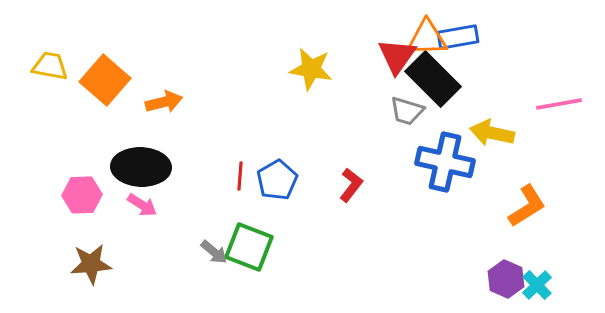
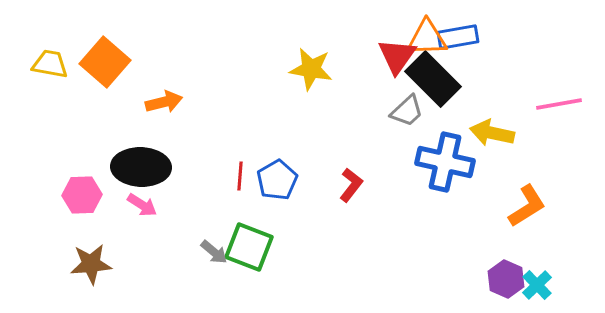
yellow trapezoid: moved 2 px up
orange square: moved 18 px up
gray trapezoid: rotated 60 degrees counterclockwise
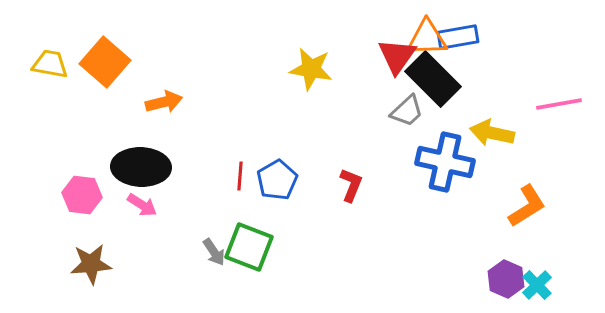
red L-shape: rotated 16 degrees counterclockwise
pink hexagon: rotated 9 degrees clockwise
gray arrow: rotated 16 degrees clockwise
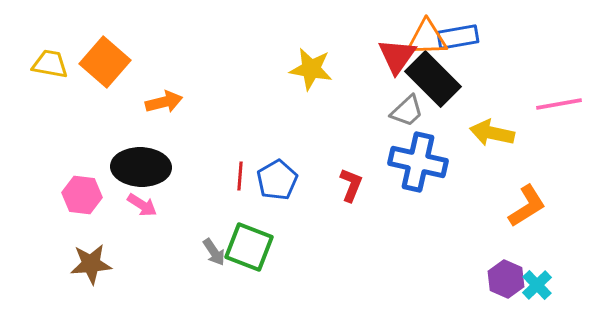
blue cross: moved 27 px left
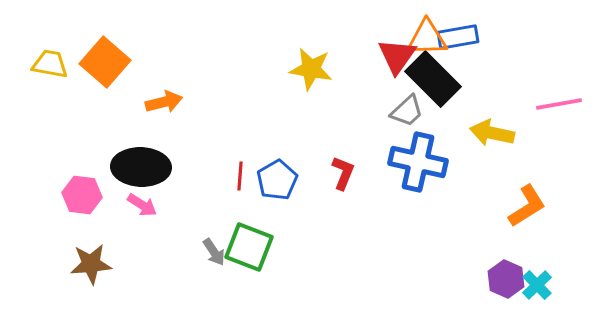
red L-shape: moved 8 px left, 12 px up
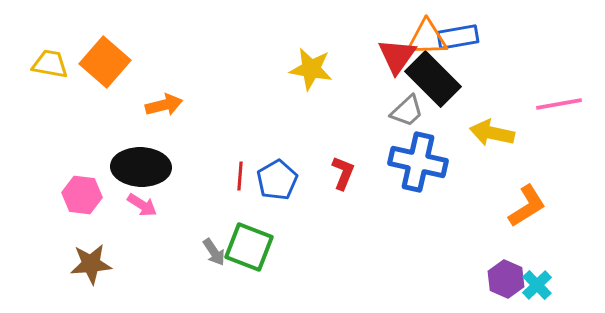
orange arrow: moved 3 px down
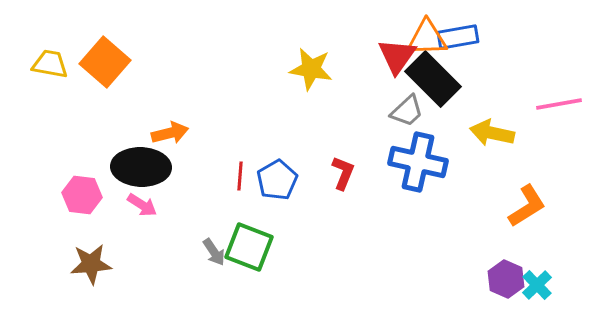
orange arrow: moved 6 px right, 28 px down
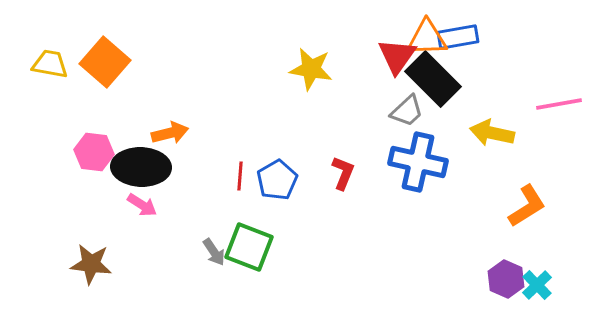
pink hexagon: moved 12 px right, 43 px up
brown star: rotated 12 degrees clockwise
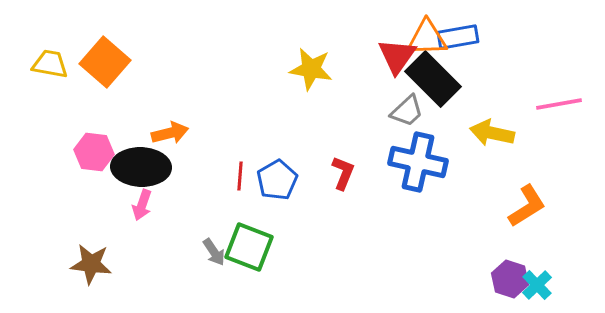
pink arrow: rotated 76 degrees clockwise
purple hexagon: moved 4 px right; rotated 6 degrees counterclockwise
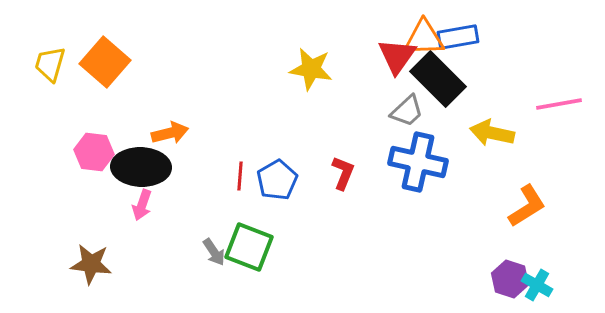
orange triangle: moved 3 px left
yellow trapezoid: rotated 84 degrees counterclockwise
black rectangle: moved 5 px right
cyan cross: rotated 16 degrees counterclockwise
